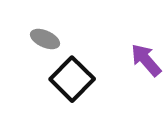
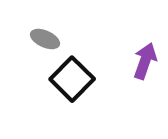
purple arrow: moved 1 px left, 1 px down; rotated 60 degrees clockwise
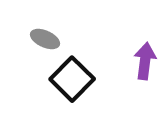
purple arrow: rotated 12 degrees counterclockwise
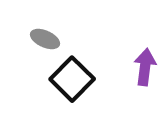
purple arrow: moved 6 px down
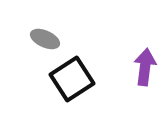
black square: rotated 12 degrees clockwise
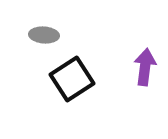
gray ellipse: moved 1 px left, 4 px up; rotated 20 degrees counterclockwise
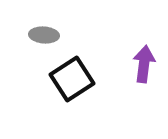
purple arrow: moved 1 px left, 3 px up
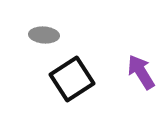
purple arrow: moved 3 px left, 8 px down; rotated 39 degrees counterclockwise
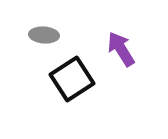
purple arrow: moved 20 px left, 23 px up
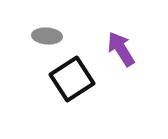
gray ellipse: moved 3 px right, 1 px down
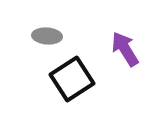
purple arrow: moved 4 px right
